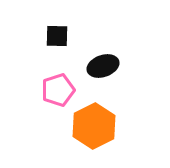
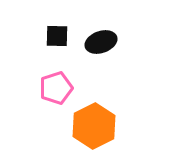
black ellipse: moved 2 px left, 24 px up
pink pentagon: moved 2 px left, 2 px up
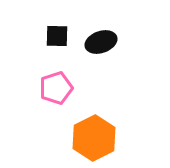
orange hexagon: moved 12 px down
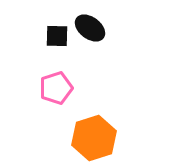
black ellipse: moved 11 px left, 14 px up; rotated 56 degrees clockwise
orange hexagon: rotated 9 degrees clockwise
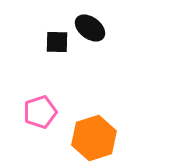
black square: moved 6 px down
pink pentagon: moved 16 px left, 24 px down
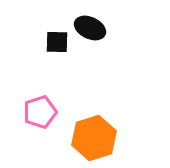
black ellipse: rotated 12 degrees counterclockwise
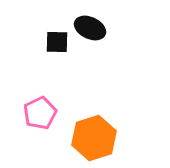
pink pentagon: moved 1 px down; rotated 8 degrees counterclockwise
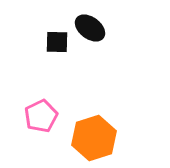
black ellipse: rotated 12 degrees clockwise
pink pentagon: moved 1 px right, 3 px down
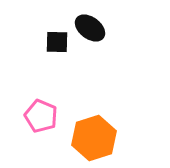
pink pentagon: rotated 24 degrees counterclockwise
